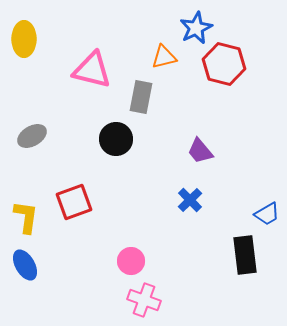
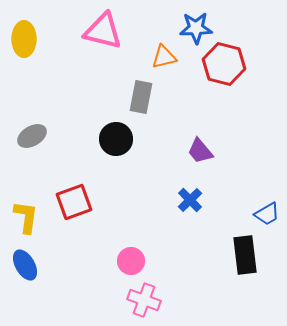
blue star: rotated 24 degrees clockwise
pink triangle: moved 11 px right, 39 px up
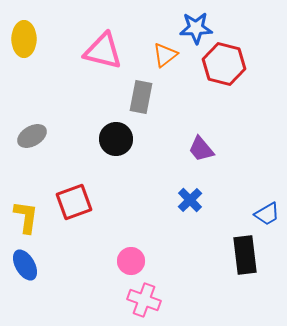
pink triangle: moved 20 px down
orange triangle: moved 1 px right, 2 px up; rotated 24 degrees counterclockwise
purple trapezoid: moved 1 px right, 2 px up
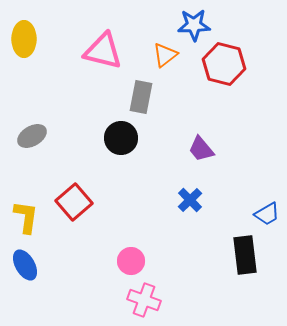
blue star: moved 2 px left, 3 px up
black circle: moved 5 px right, 1 px up
red square: rotated 21 degrees counterclockwise
